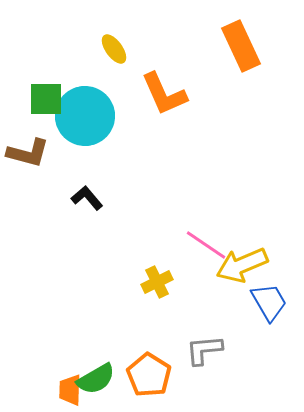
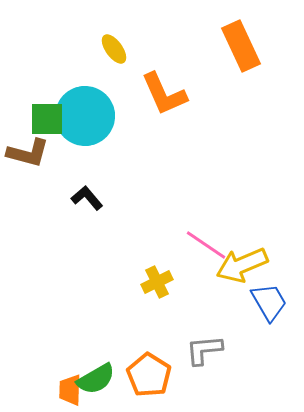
green square: moved 1 px right, 20 px down
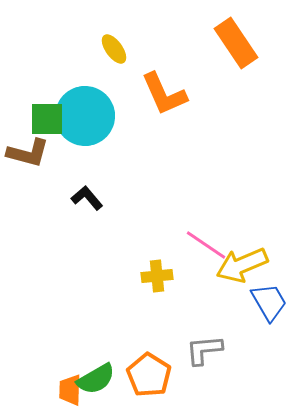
orange rectangle: moved 5 px left, 3 px up; rotated 9 degrees counterclockwise
yellow cross: moved 6 px up; rotated 20 degrees clockwise
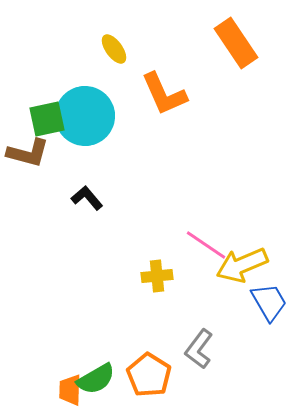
green square: rotated 12 degrees counterclockwise
gray L-shape: moved 5 px left, 1 px up; rotated 48 degrees counterclockwise
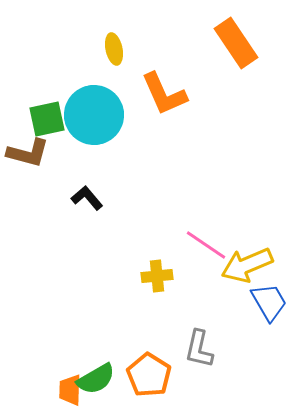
yellow ellipse: rotated 24 degrees clockwise
cyan circle: moved 9 px right, 1 px up
yellow arrow: moved 5 px right
gray L-shape: rotated 24 degrees counterclockwise
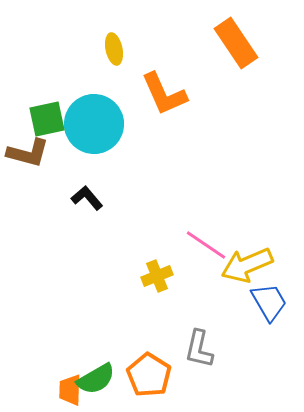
cyan circle: moved 9 px down
yellow cross: rotated 16 degrees counterclockwise
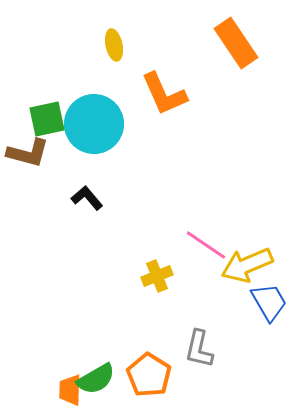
yellow ellipse: moved 4 px up
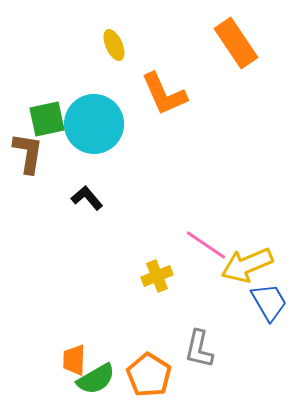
yellow ellipse: rotated 12 degrees counterclockwise
brown L-shape: rotated 96 degrees counterclockwise
orange trapezoid: moved 4 px right, 30 px up
